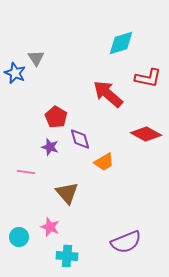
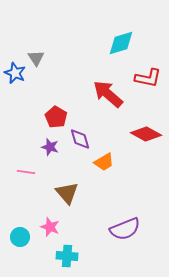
cyan circle: moved 1 px right
purple semicircle: moved 1 px left, 13 px up
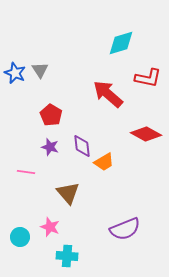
gray triangle: moved 4 px right, 12 px down
red pentagon: moved 5 px left, 2 px up
purple diamond: moved 2 px right, 7 px down; rotated 10 degrees clockwise
brown triangle: moved 1 px right
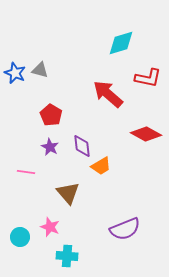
gray triangle: rotated 42 degrees counterclockwise
purple star: rotated 12 degrees clockwise
orange trapezoid: moved 3 px left, 4 px down
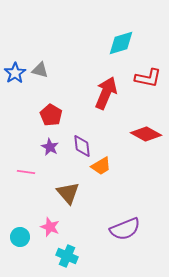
blue star: rotated 15 degrees clockwise
red arrow: moved 2 px left, 1 px up; rotated 72 degrees clockwise
cyan cross: rotated 20 degrees clockwise
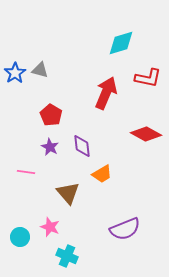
orange trapezoid: moved 1 px right, 8 px down
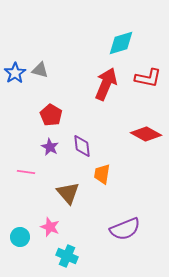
red arrow: moved 9 px up
orange trapezoid: rotated 130 degrees clockwise
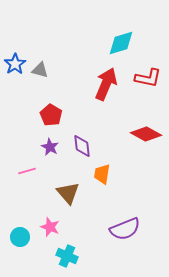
blue star: moved 9 px up
pink line: moved 1 px right, 1 px up; rotated 24 degrees counterclockwise
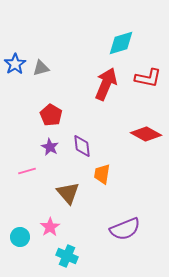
gray triangle: moved 1 px right, 2 px up; rotated 30 degrees counterclockwise
pink star: rotated 18 degrees clockwise
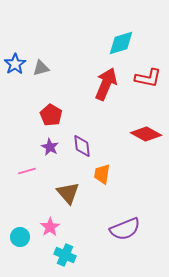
cyan cross: moved 2 px left, 1 px up
